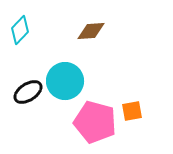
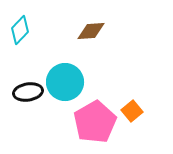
cyan circle: moved 1 px down
black ellipse: rotated 24 degrees clockwise
orange square: rotated 30 degrees counterclockwise
pink pentagon: rotated 27 degrees clockwise
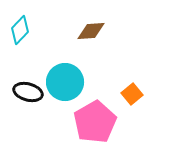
black ellipse: rotated 24 degrees clockwise
orange square: moved 17 px up
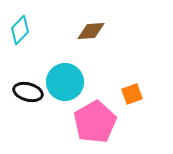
orange square: rotated 20 degrees clockwise
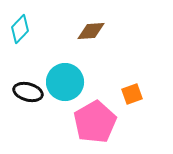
cyan diamond: moved 1 px up
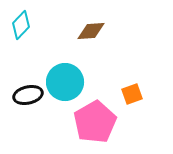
cyan diamond: moved 1 px right, 4 px up
black ellipse: moved 3 px down; rotated 28 degrees counterclockwise
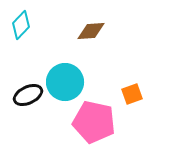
black ellipse: rotated 12 degrees counterclockwise
pink pentagon: moved 1 px left; rotated 30 degrees counterclockwise
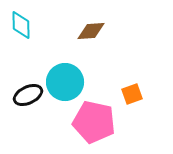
cyan diamond: rotated 44 degrees counterclockwise
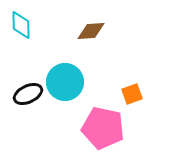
black ellipse: moved 1 px up
pink pentagon: moved 9 px right, 6 px down
